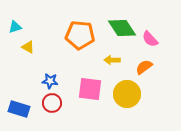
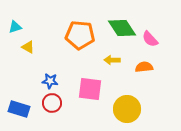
orange semicircle: rotated 30 degrees clockwise
yellow circle: moved 15 px down
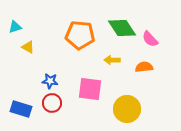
blue rectangle: moved 2 px right
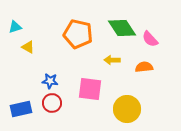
orange pentagon: moved 2 px left, 1 px up; rotated 8 degrees clockwise
blue rectangle: rotated 30 degrees counterclockwise
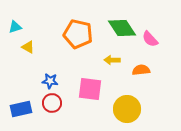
orange semicircle: moved 3 px left, 3 px down
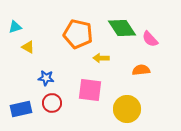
yellow arrow: moved 11 px left, 2 px up
blue star: moved 4 px left, 3 px up
pink square: moved 1 px down
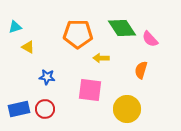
orange pentagon: rotated 12 degrees counterclockwise
orange semicircle: rotated 66 degrees counterclockwise
blue star: moved 1 px right, 1 px up
red circle: moved 7 px left, 6 px down
blue rectangle: moved 2 px left
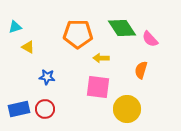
pink square: moved 8 px right, 3 px up
